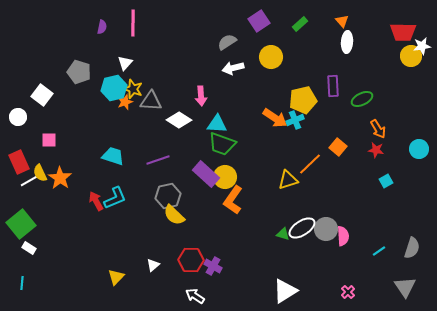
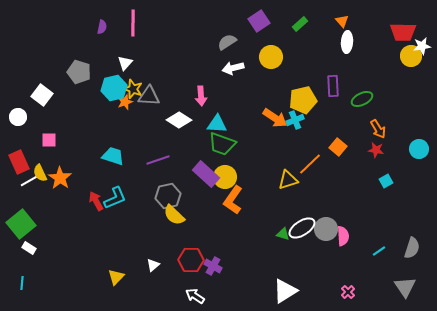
gray triangle at (151, 101): moved 2 px left, 5 px up
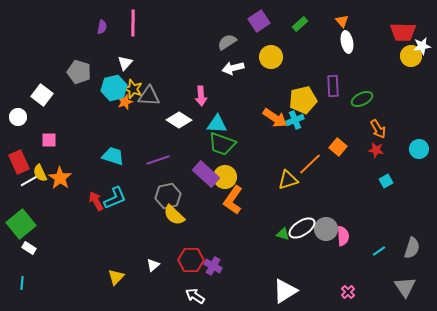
white ellipse at (347, 42): rotated 15 degrees counterclockwise
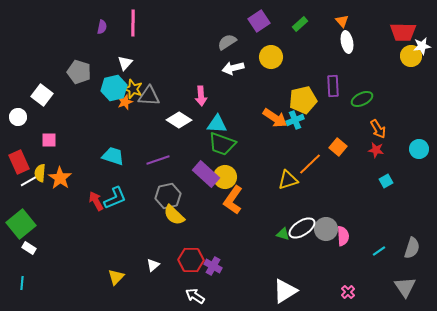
yellow semicircle at (40, 173): rotated 30 degrees clockwise
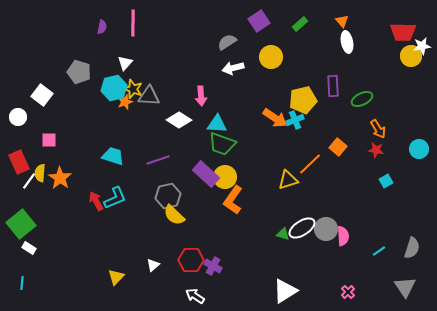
white line at (29, 181): rotated 24 degrees counterclockwise
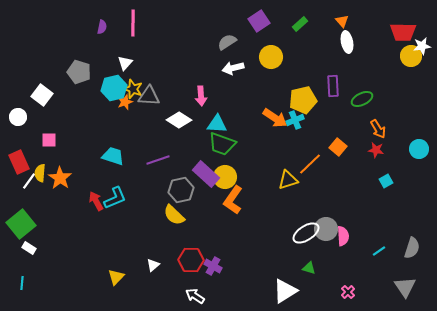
gray hexagon at (168, 196): moved 13 px right, 6 px up
white ellipse at (302, 228): moved 4 px right, 5 px down
green triangle at (283, 234): moved 26 px right, 34 px down
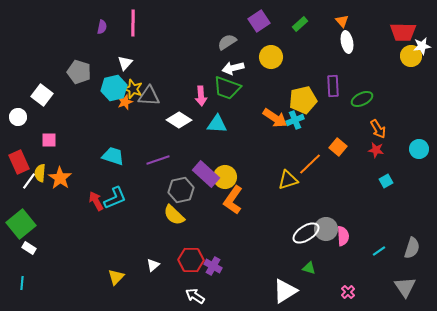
green trapezoid at (222, 144): moved 5 px right, 56 px up
